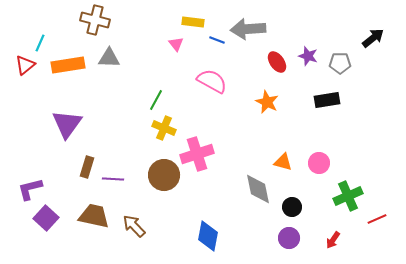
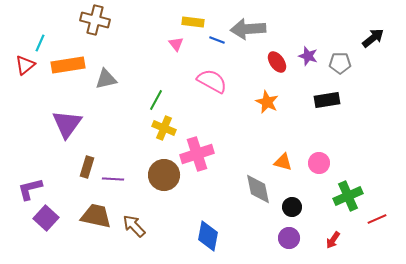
gray triangle: moved 3 px left, 21 px down; rotated 15 degrees counterclockwise
brown trapezoid: moved 2 px right
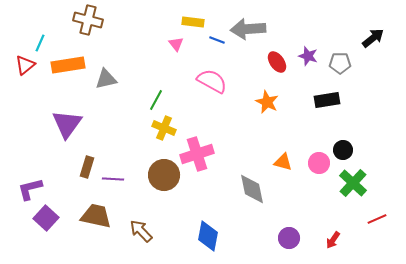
brown cross: moved 7 px left
gray diamond: moved 6 px left
green cross: moved 5 px right, 13 px up; rotated 24 degrees counterclockwise
black circle: moved 51 px right, 57 px up
brown arrow: moved 7 px right, 5 px down
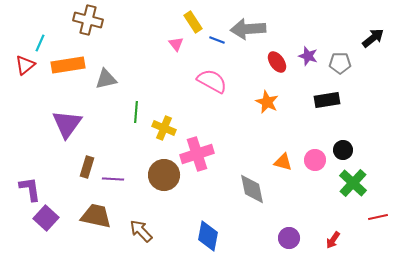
yellow rectangle: rotated 50 degrees clockwise
green line: moved 20 px left, 12 px down; rotated 25 degrees counterclockwise
pink circle: moved 4 px left, 3 px up
purple L-shape: rotated 96 degrees clockwise
red line: moved 1 px right, 2 px up; rotated 12 degrees clockwise
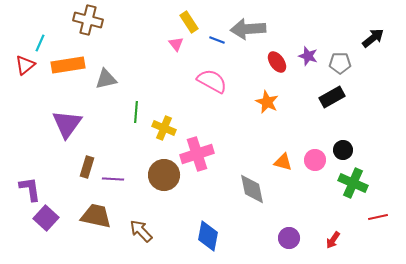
yellow rectangle: moved 4 px left
black rectangle: moved 5 px right, 3 px up; rotated 20 degrees counterclockwise
green cross: rotated 20 degrees counterclockwise
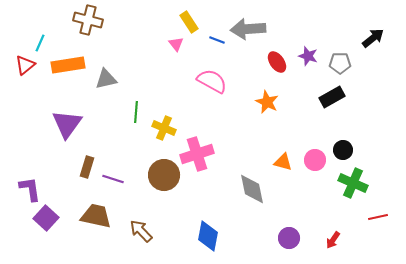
purple line: rotated 15 degrees clockwise
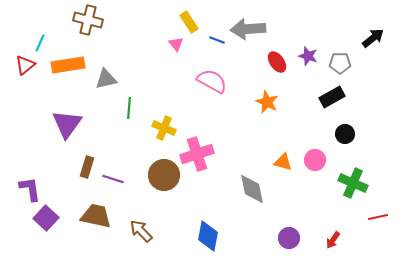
green line: moved 7 px left, 4 px up
black circle: moved 2 px right, 16 px up
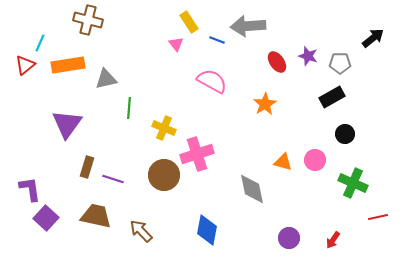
gray arrow: moved 3 px up
orange star: moved 2 px left, 2 px down; rotated 15 degrees clockwise
blue diamond: moved 1 px left, 6 px up
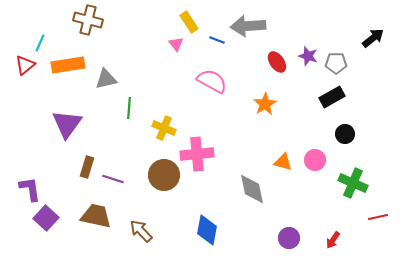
gray pentagon: moved 4 px left
pink cross: rotated 12 degrees clockwise
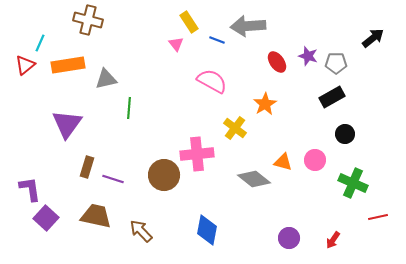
yellow cross: moved 71 px right; rotated 15 degrees clockwise
gray diamond: moved 2 px right, 10 px up; rotated 40 degrees counterclockwise
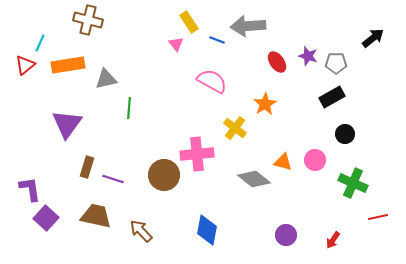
purple circle: moved 3 px left, 3 px up
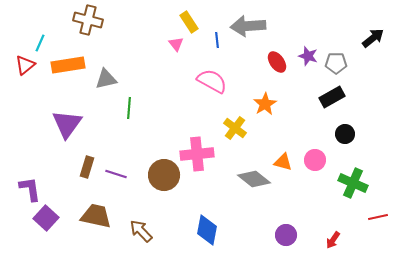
blue line: rotated 63 degrees clockwise
purple line: moved 3 px right, 5 px up
